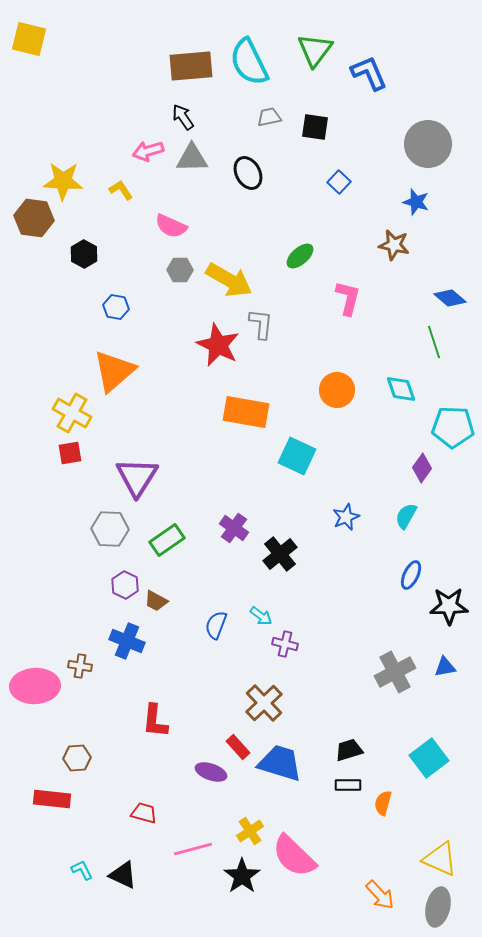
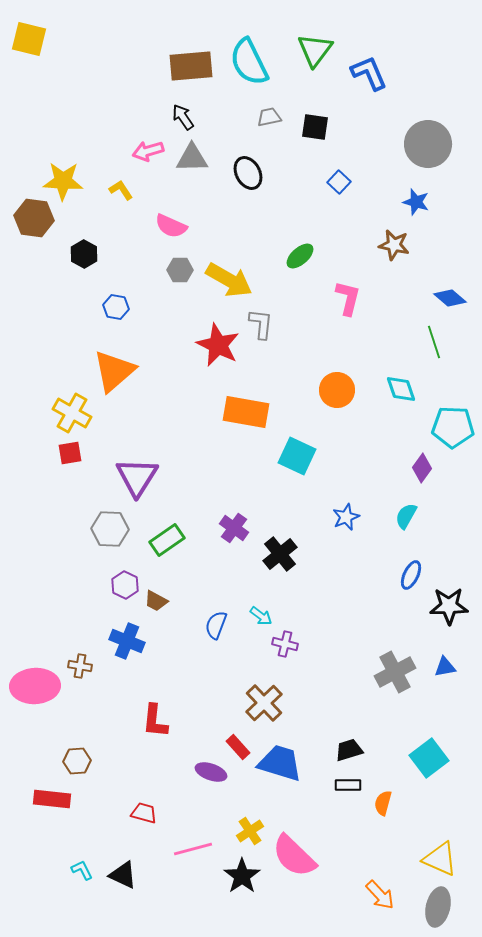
brown hexagon at (77, 758): moved 3 px down
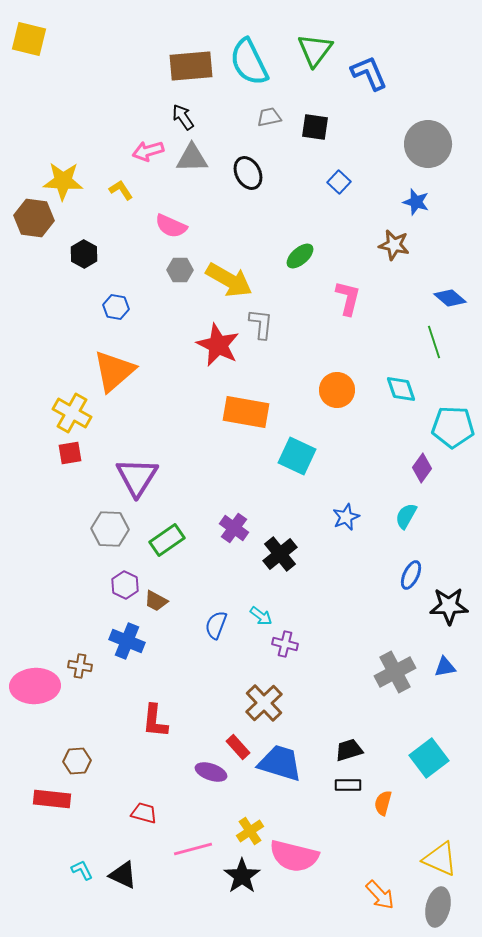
pink semicircle at (294, 856): rotated 30 degrees counterclockwise
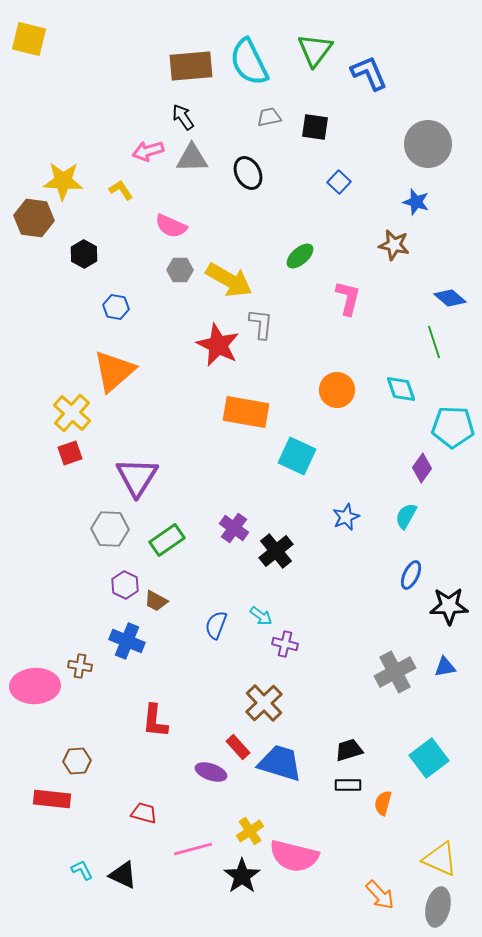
yellow cross at (72, 413): rotated 12 degrees clockwise
red square at (70, 453): rotated 10 degrees counterclockwise
black cross at (280, 554): moved 4 px left, 3 px up
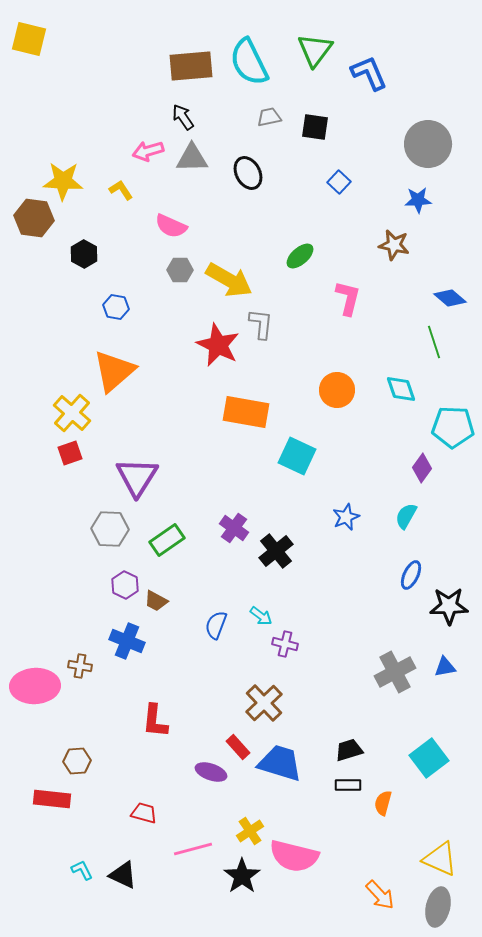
blue star at (416, 202): moved 2 px right, 2 px up; rotated 20 degrees counterclockwise
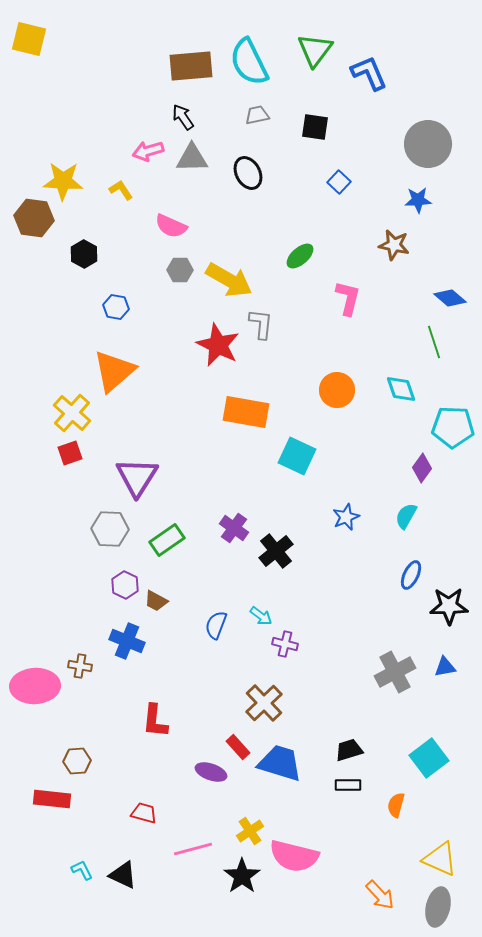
gray trapezoid at (269, 117): moved 12 px left, 2 px up
orange semicircle at (383, 803): moved 13 px right, 2 px down
